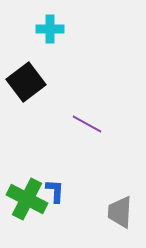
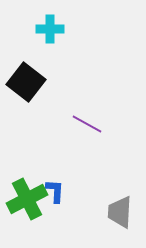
black square: rotated 15 degrees counterclockwise
green cross: rotated 36 degrees clockwise
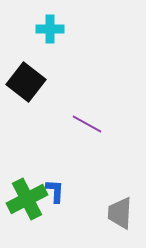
gray trapezoid: moved 1 px down
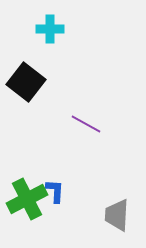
purple line: moved 1 px left
gray trapezoid: moved 3 px left, 2 px down
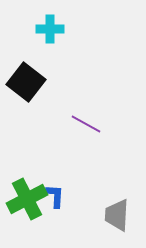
blue L-shape: moved 5 px down
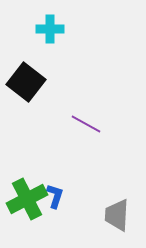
blue L-shape: rotated 15 degrees clockwise
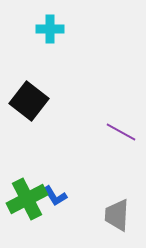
black square: moved 3 px right, 19 px down
purple line: moved 35 px right, 8 px down
blue L-shape: rotated 130 degrees clockwise
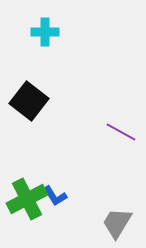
cyan cross: moved 5 px left, 3 px down
gray trapezoid: moved 8 px down; rotated 28 degrees clockwise
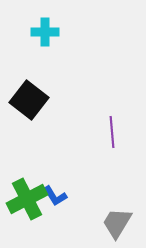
black square: moved 1 px up
purple line: moved 9 px left; rotated 56 degrees clockwise
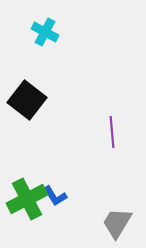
cyan cross: rotated 28 degrees clockwise
black square: moved 2 px left
